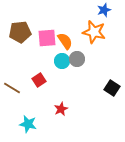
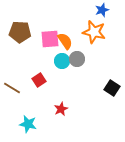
blue star: moved 2 px left
brown pentagon: rotated 10 degrees clockwise
pink square: moved 3 px right, 1 px down
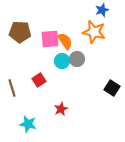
brown line: rotated 42 degrees clockwise
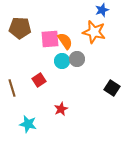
brown pentagon: moved 4 px up
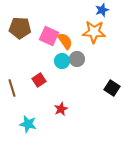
orange star: rotated 10 degrees counterclockwise
pink square: moved 1 px left, 3 px up; rotated 30 degrees clockwise
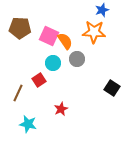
cyan circle: moved 9 px left, 2 px down
brown line: moved 6 px right, 5 px down; rotated 42 degrees clockwise
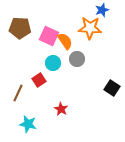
orange star: moved 4 px left, 4 px up
red star: rotated 16 degrees counterclockwise
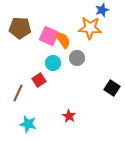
orange semicircle: moved 2 px left, 1 px up
gray circle: moved 1 px up
red star: moved 8 px right, 7 px down
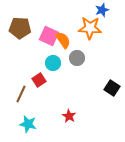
brown line: moved 3 px right, 1 px down
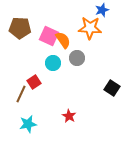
red square: moved 5 px left, 2 px down
cyan star: rotated 24 degrees counterclockwise
